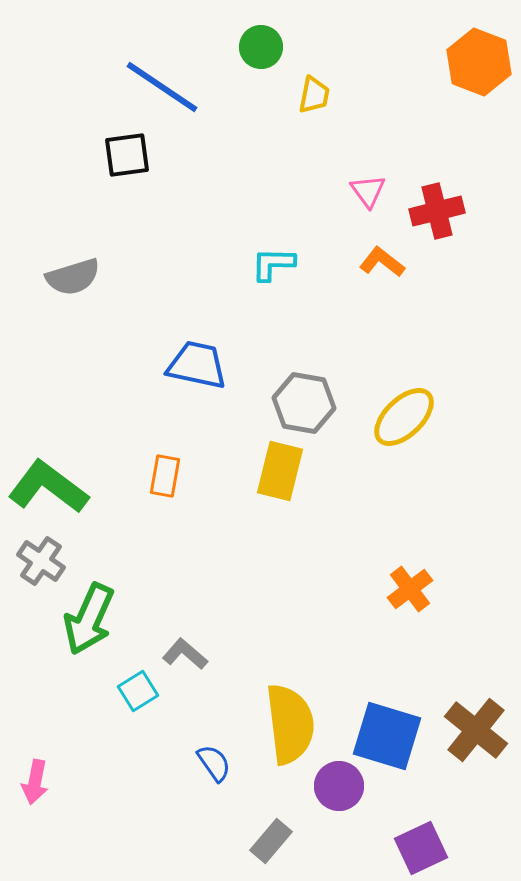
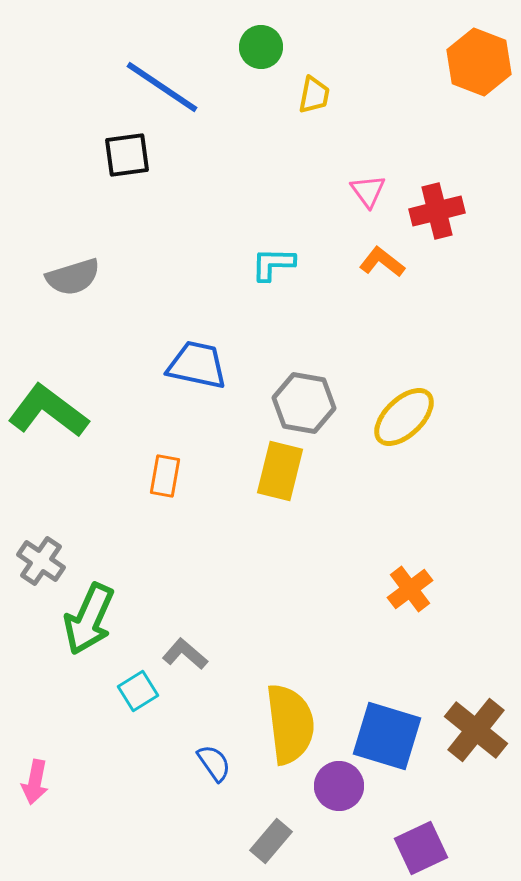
green L-shape: moved 76 px up
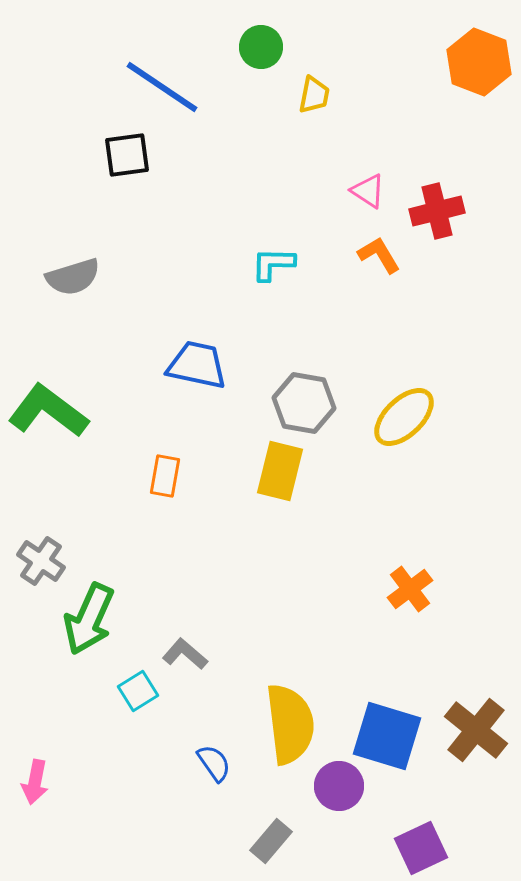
pink triangle: rotated 21 degrees counterclockwise
orange L-shape: moved 3 px left, 7 px up; rotated 21 degrees clockwise
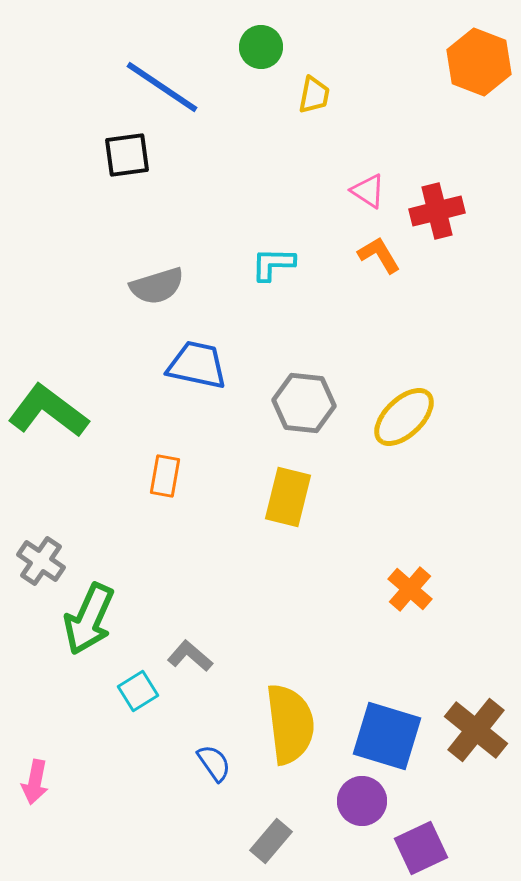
gray semicircle: moved 84 px right, 9 px down
gray hexagon: rotated 4 degrees counterclockwise
yellow rectangle: moved 8 px right, 26 px down
orange cross: rotated 12 degrees counterclockwise
gray L-shape: moved 5 px right, 2 px down
purple circle: moved 23 px right, 15 px down
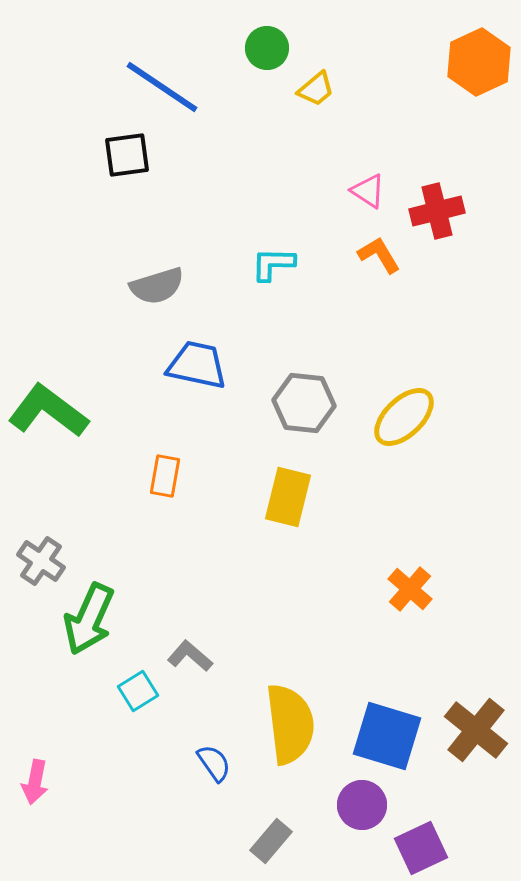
green circle: moved 6 px right, 1 px down
orange hexagon: rotated 14 degrees clockwise
yellow trapezoid: moved 2 px right, 6 px up; rotated 39 degrees clockwise
purple circle: moved 4 px down
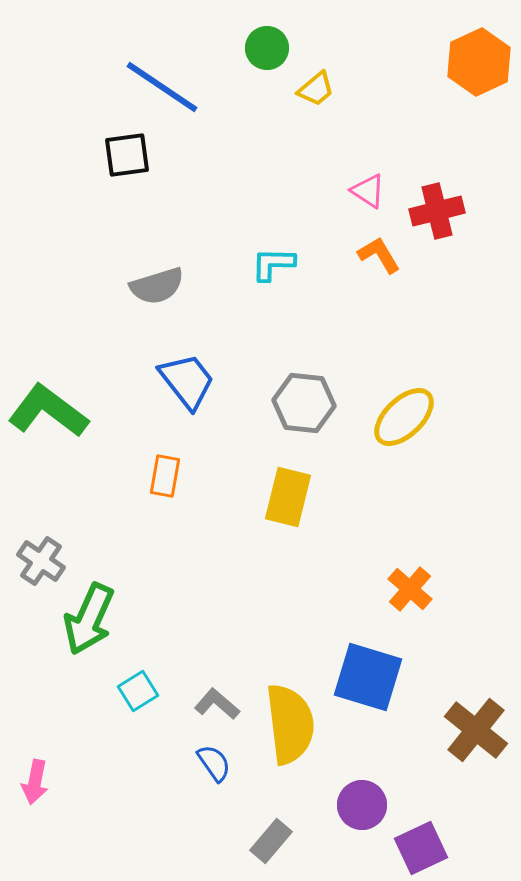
blue trapezoid: moved 10 px left, 16 px down; rotated 40 degrees clockwise
gray L-shape: moved 27 px right, 48 px down
blue square: moved 19 px left, 59 px up
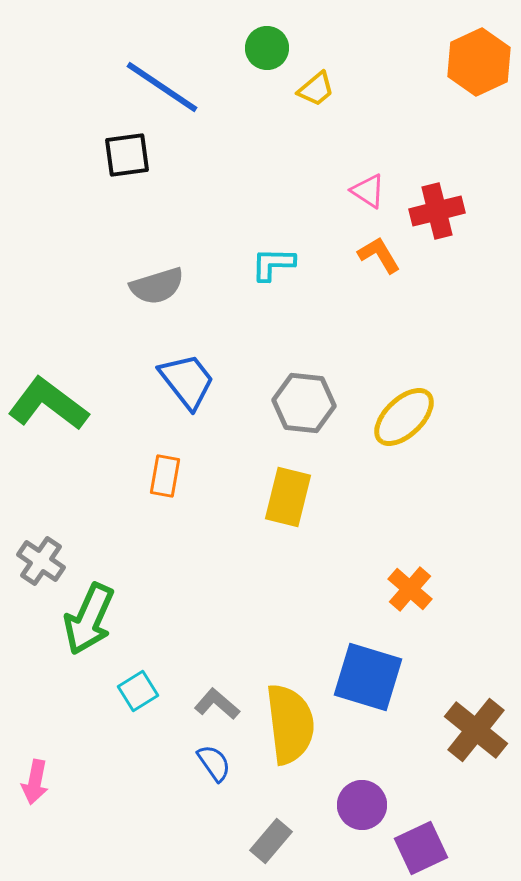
green L-shape: moved 7 px up
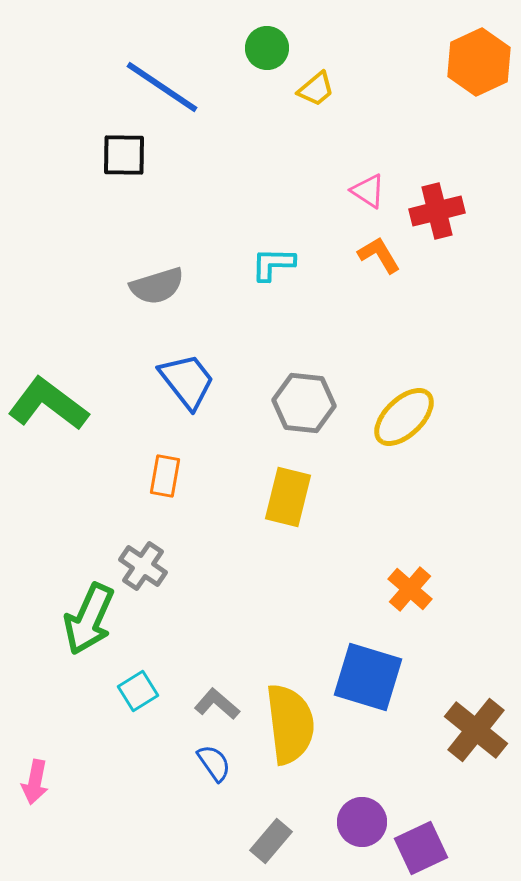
black square: moved 3 px left; rotated 9 degrees clockwise
gray cross: moved 102 px right, 5 px down
purple circle: moved 17 px down
